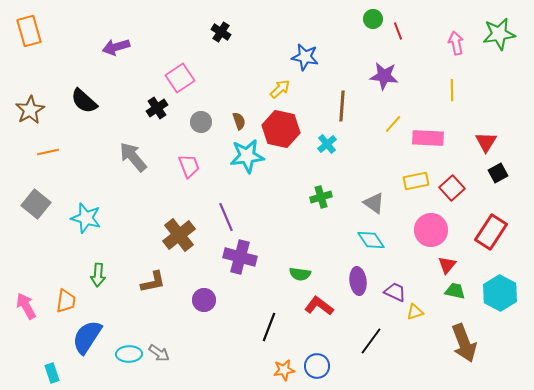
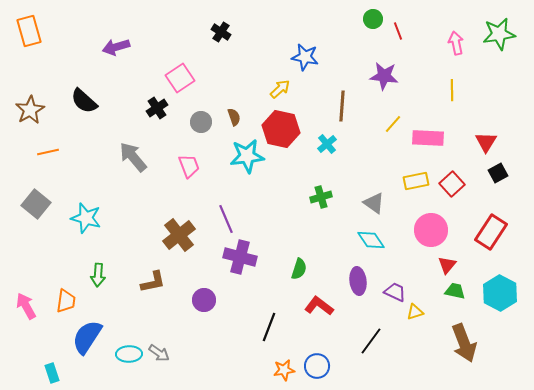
brown semicircle at (239, 121): moved 5 px left, 4 px up
red square at (452, 188): moved 4 px up
purple line at (226, 217): moved 2 px down
green semicircle at (300, 274): moved 1 px left, 5 px up; rotated 80 degrees counterclockwise
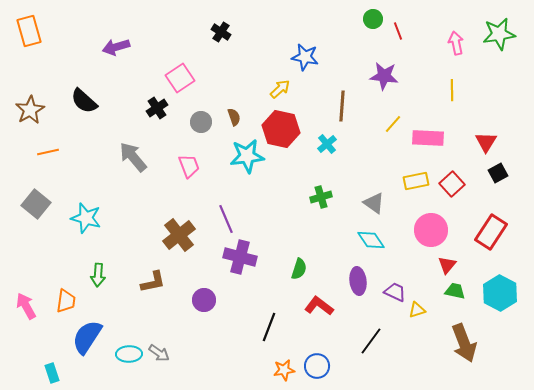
yellow triangle at (415, 312): moved 2 px right, 2 px up
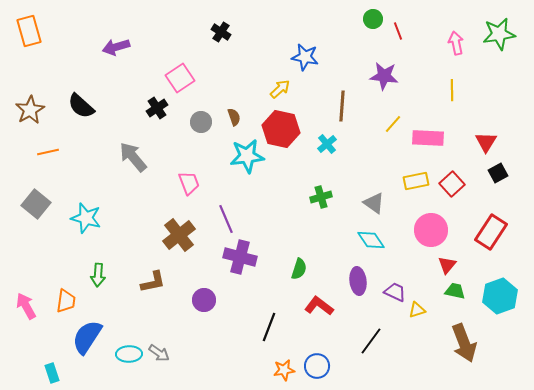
black semicircle at (84, 101): moved 3 px left, 5 px down
pink trapezoid at (189, 166): moved 17 px down
cyan hexagon at (500, 293): moved 3 px down; rotated 12 degrees clockwise
